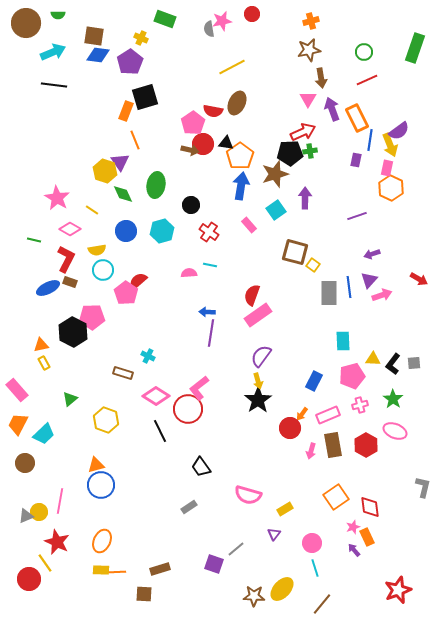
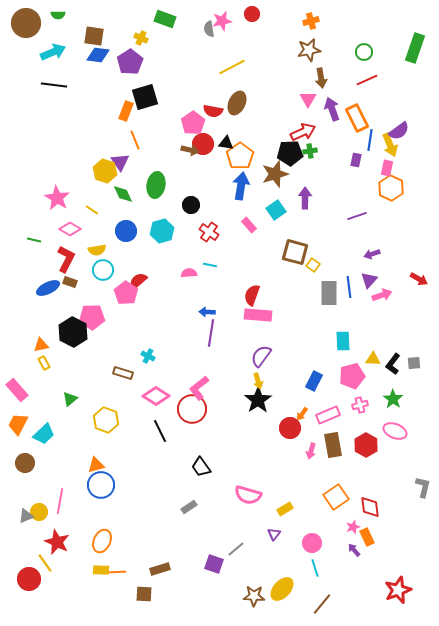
pink rectangle at (258, 315): rotated 40 degrees clockwise
red circle at (188, 409): moved 4 px right
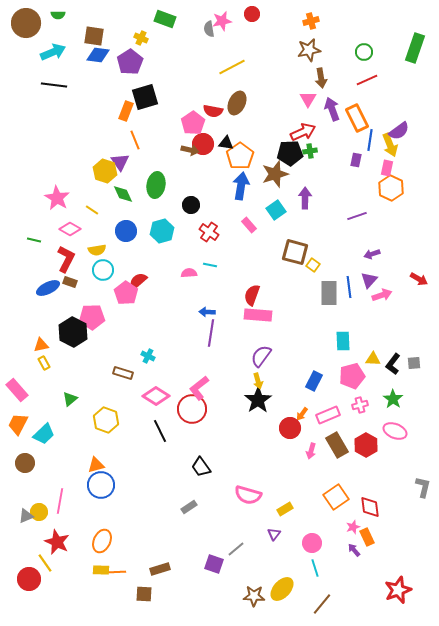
brown rectangle at (333, 445): moved 4 px right; rotated 20 degrees counterclockwise
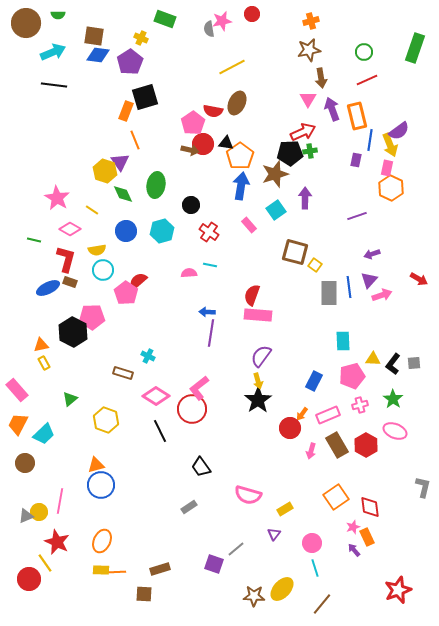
orange rectangle at (357, 118): moved 2 px up; rotated 12 degrees clockwise
red L-shape at (66, 259): rotated 12 degrees counterclockwise
yellow square at (313, 265): moved 2 px right
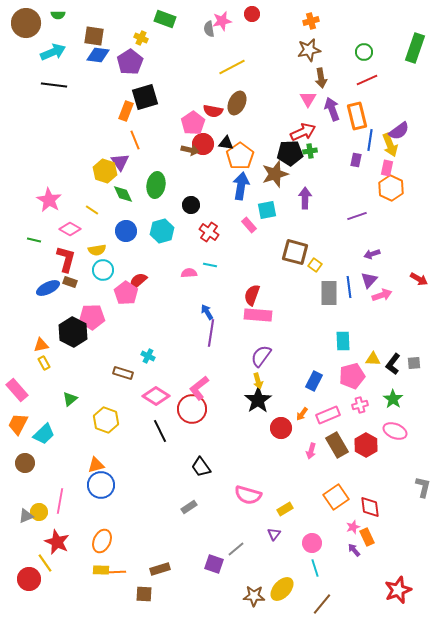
pink star at (57, 198): moved 8 px left, 2 px down
cyan square at (276, 210): moved 9 px left; rotated 24 degrees clockwise
blue arrow at (207, 312): rotated 56 degrees clockwise
red circle at (290, 428): moved 9 px left
